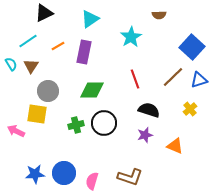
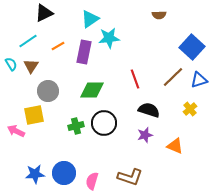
cyan star: moved 22 px left, 1 px down; rotated 25 degrees clockwise
yellow square: moved 3 px left, 1 px down; rotated 20 degrees counterclockwise
green cross: moved 1 px down
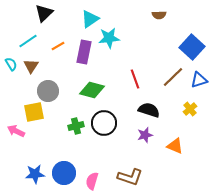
black triangle: rotated 18 degrees counterclockwise
green diamond: rotated 15 degrees clockwise
yellow square: moved 3 px up
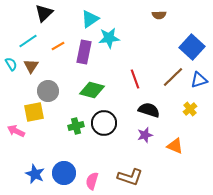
blue star: rotated 30 degrees clockwise
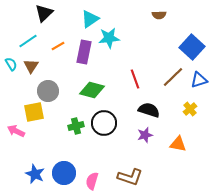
orange triangle: moved 3 px right, 2 px up; rotated 12 degrees counterclockwise
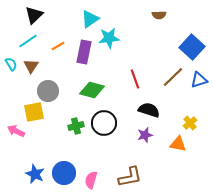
black triangle: moved 10 px left, 2 px down
yellow cross: moved 14 px down
brown L-shape: rotated 30 degrees counterclockwise
pink semicircle: moved 1 px left, 1 px up
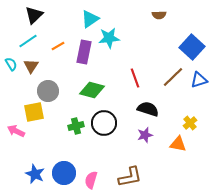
red line: moved 1 px up
black semicircle: moved 1 px left, 1 px up
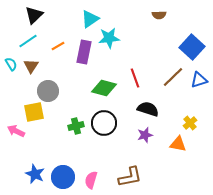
green diamond: moved 12 px right, 2 px up
blue circle: moved 1 px left, 4 px down
